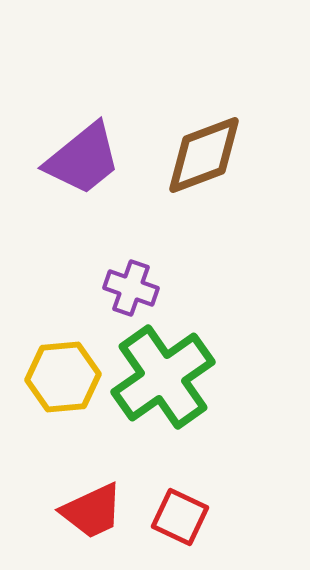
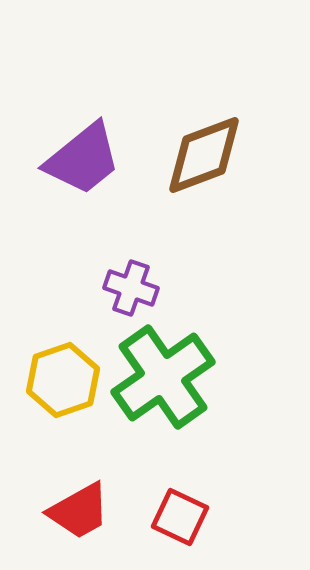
yellow hexagon: moved 3 px down; rotated 14 degrees counterclockwise
red trapezoid: moved 13 px left; rotated 4 degrees counterclockwise
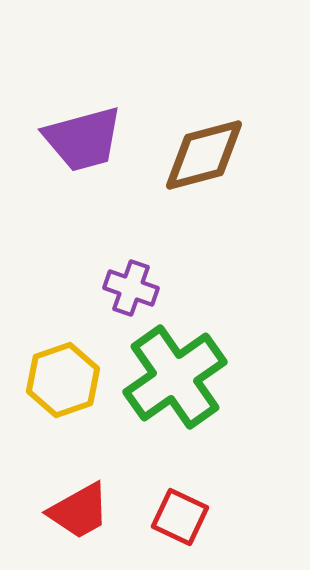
brown diamond: rotated 6 degrees clockwise
purple trapezoid: moved 20 px up; rotated 24 degrees clockwise
green cross: moved 12 px right
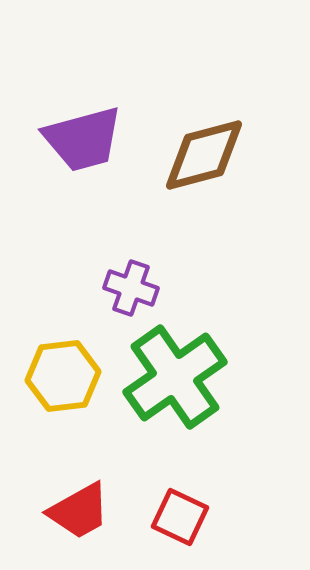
yellow hexagon: moved 4 px up; rotated 12 degrees clockwise
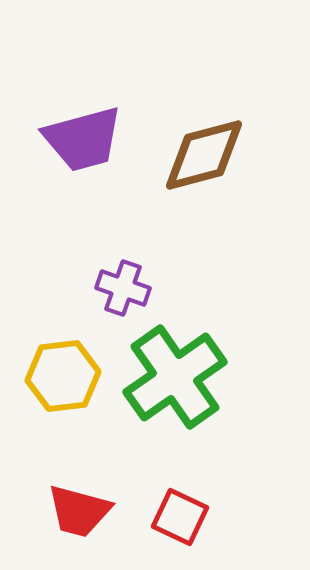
purple cross: moved 8 px left
red trapezoid: rotated 44 degrees clockwise
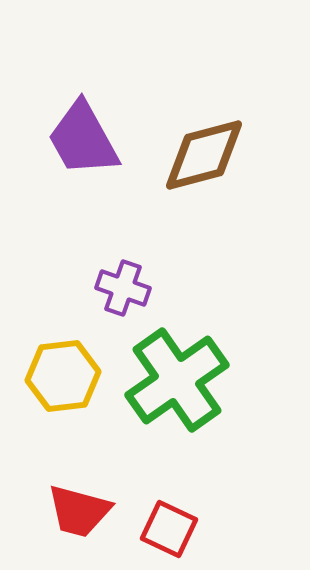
purple trapezoid: rotated 76 degrees clockwise
green cross: moved 2 px right, 3 px down
red square: moved 11 px left, 12 px down
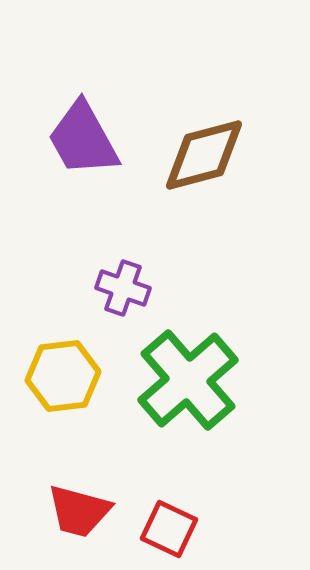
green cross: moved 11 px right; rotated 6 degrees counterclockwise
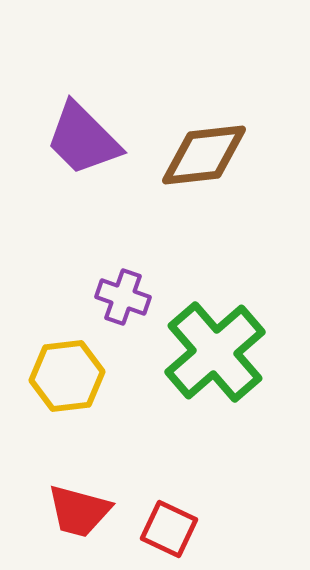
purple trapezoid: rotated 16 degrees counterclockwise
brown diamond: rotated 8 degrees clockwise
purple cross: moved 9 px down
yellow hexagon: moved 4 px right
green cross: moved 27 px right, 28 px up
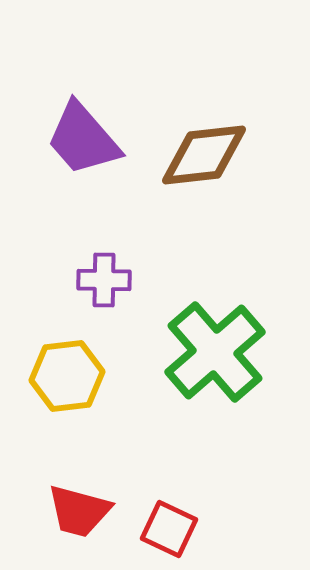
purple trapezoid: rotated 4 degrees clockwise
purple cross: moved 19 px left, 17 px up; rotated 18 degrees counterclockwise
